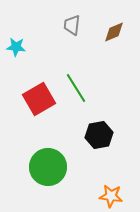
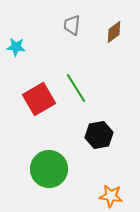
brown diamond: rotated 15 degrees counterclockwise
green circle: moved 1 px right, 2 px down
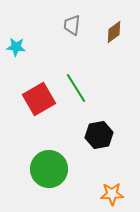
orange star: moved 1 px right, 2 px up; rotated 10 degrees counterclockwise
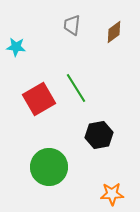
green circle: moved 2 px up
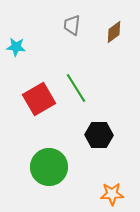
black hexagon: rotated 12 degrees clockwise
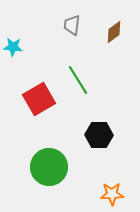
cyan star: moved 3 px left
green line: moved 2 px right, 8 px up
